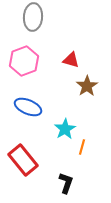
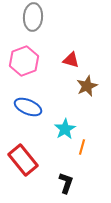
brown star: rotated 10 degrees clockwise
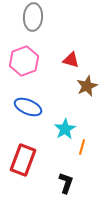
red rectangle: rotated 60 degrees clockwise
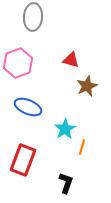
pink hexagon: moved 6 px left, 2 px down
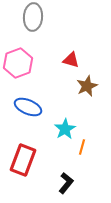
black L-shape: rotated 20 degrees clockwise
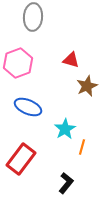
red rectangle: moved 2 px left, 1 px up; rotated 16 degrees clockwise
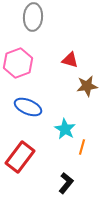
red triangle: moved 1 px left
brown star: rotated 15 degrees clockwise
cyan star: rotated 10 degrees counterclockwise
red rectangle: moved 1 px left, 2 px up
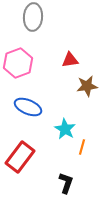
red triangle: rotated 24 degrees counterclockwise
black L-shape: rotated 20 degrees counterclockwise
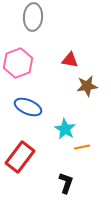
red triangle: rotated 18 degrees clockwise
orange line: rotated 63 degrees clockwise
